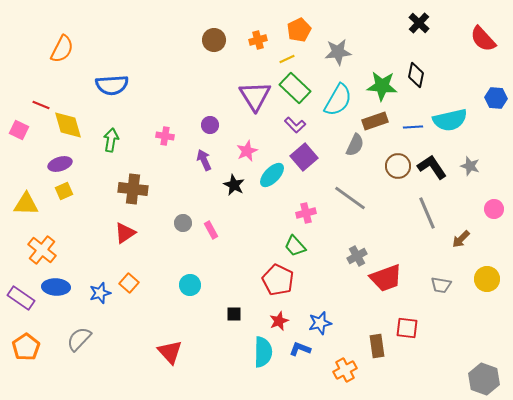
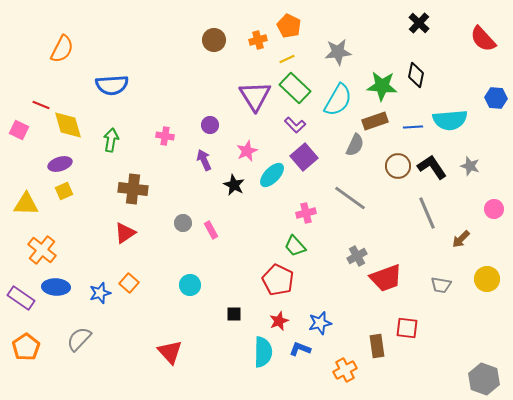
orange pentagon at (299, 30): moved 10 px left, 4 px up; rotated 20 degrees counterclockwise
cyan semicircle at (450, 120): rotated 8 degrees clockwise
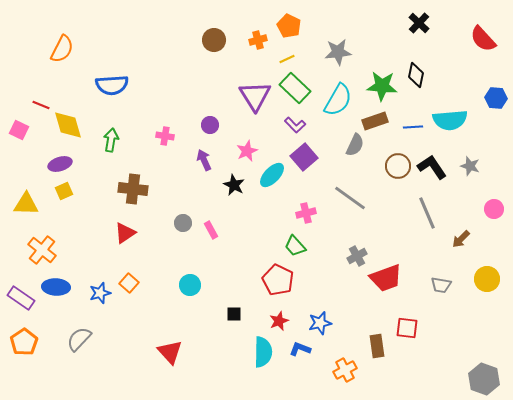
orange pentagon at (26, 347): moved 2 px left, 5 px up
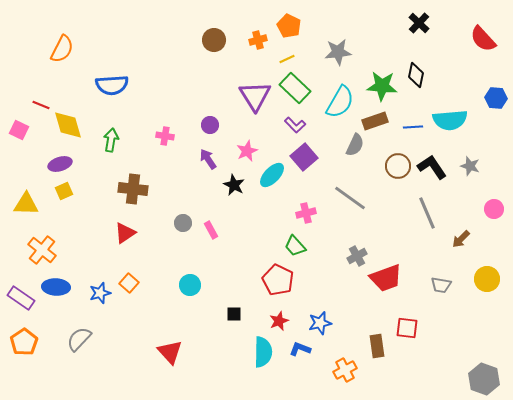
cyan semicircle at (338, 100): moved 2 px right, 2 px down
purple arrow at (204, 160): moved 4 px right, 1 px up; rotated 10 degrees counterclockwise
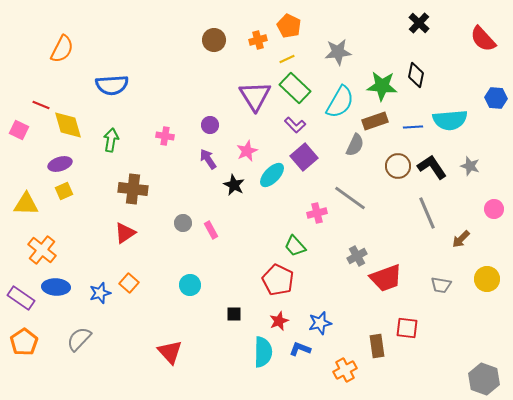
pink cross at (306, 213): moved 11 px right
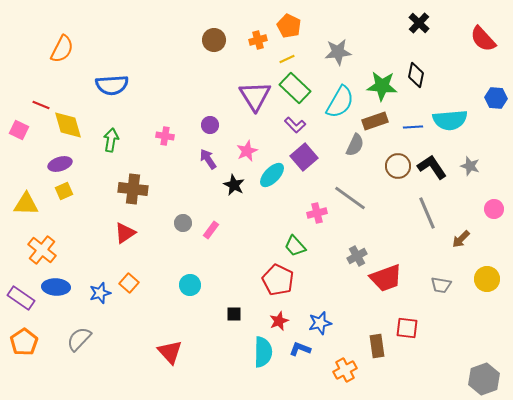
pink rectangle at (211, 230): rotated 66 degrees clockwise
gray hexagon at (484, 379): rotated 20 degrees clockwise
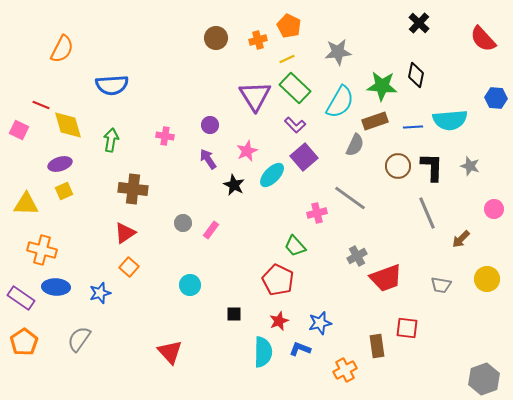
brown circle at (214, 40): moved 2 px right, 2 px up
black L-shape at (432, 167): rotated 36 degrees clockwise
orange cross at (42, 250): rotated 24 degrees counterclockwise
orange square at (129, 283): moved 16 px up
gray semicircle at (79, 339): rotated 8 degrees counterclockwise
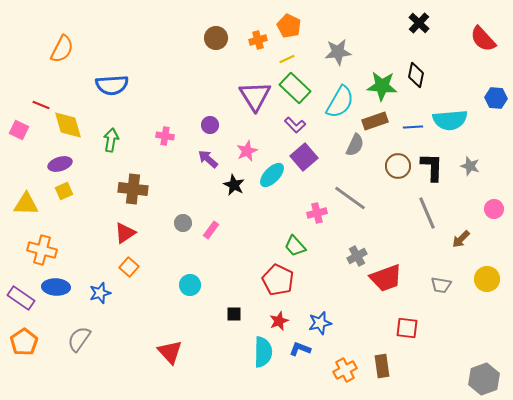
purple arrow at (208, 159): rotated 15 degrees counterclockwise
brown rectangle at (377, 346): moved 5 px right, 20 px down
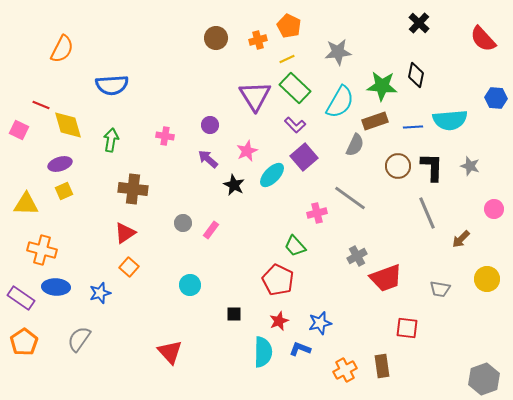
gray trapezoid at (441, 285): moved 1 px left, 4 px down
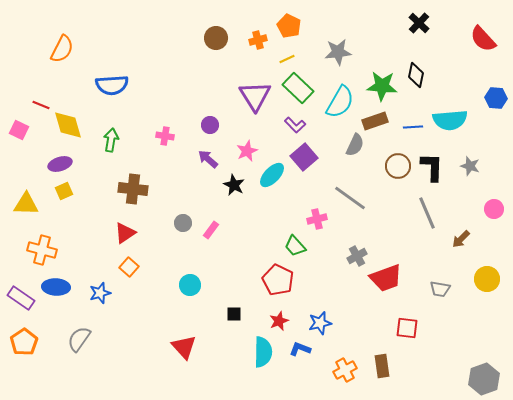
green rectangle at (295, 88): moved 3 px right
pink cross at (317, 213): moved 6 px down
red triangle at (170, 352): moved 14 px right, 5 px up
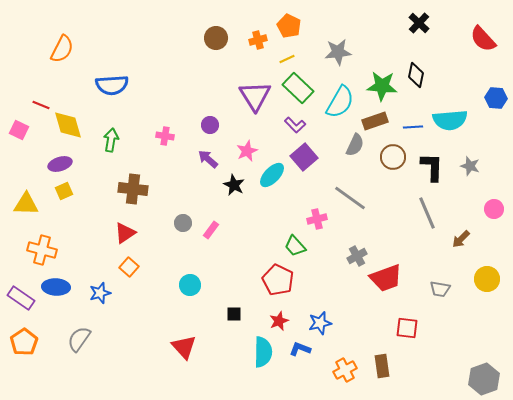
brown circle at (398, 166): moved 5 px left, 9 px up
